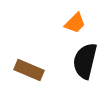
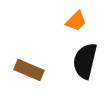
orange trapezoid: moved 1 px right, 2 px up
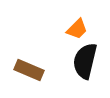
orange trapezoid: moved 1 px right, 8 px down
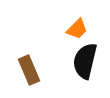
brown rectangle: rotated 44 degrees clockwise
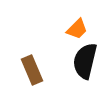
brown rectangle: moved 3 px right
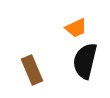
orange trapezoid: moved 1 px left, 1 px up; rotated 20 degrees clockwise
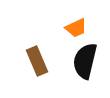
brown rectangle: moved 5 px right, 9 px up
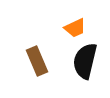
orange trapezoid: moved 1 px left
